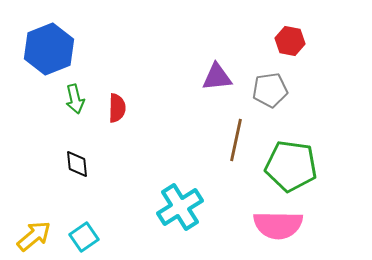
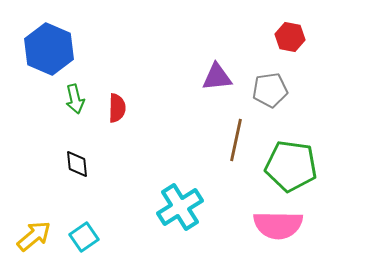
red hexagon: moved 4 px up
blue hexagon: rotated 15 degrees counterclockwise
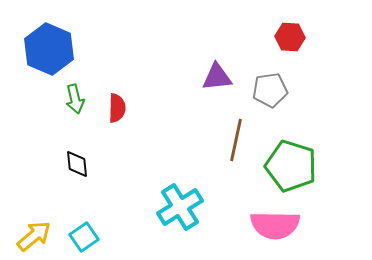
red hexagon: rotated 8 degrees counterclockwise
green pentagon: rotated 9 degrees clockwise
pink semicircle: moved 3 px left
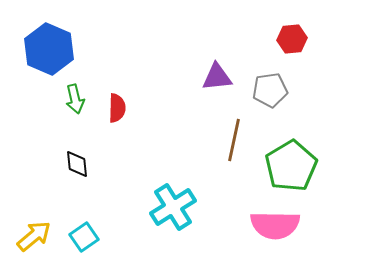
red hexagon: moved 2 px right, 2 px down; rotated 8 degrees counterclockwise
brown line: moved 2 px left
green pentagon: rotated 24 degrees clockwise
cyan cross: moved 7 px left
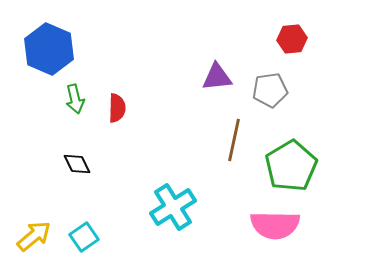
black diamond: rotated 20 degrees counterclockwise
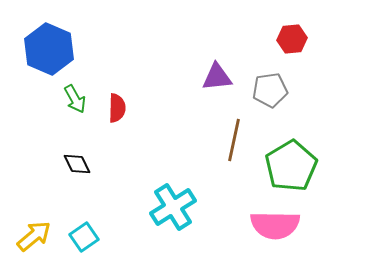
green arrow: rotated 16 degrees counterclockwise
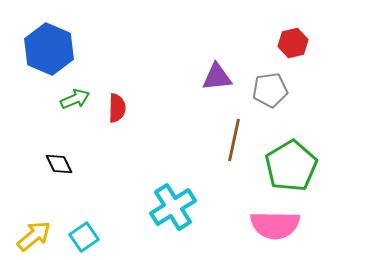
red hexagon: moved 1 px right, 4 px down; rotated 8 degrees counterclockwise
green arrow: rotated 84 degrees counterclockwise
black diamond: moved 18 px left
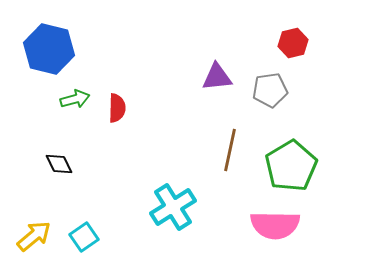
blue hexagon: rotated 9 degrees counterclockwise
green arrow: rotated 8 degrees clockwise
brown line: moved 4 px left, 10 px down
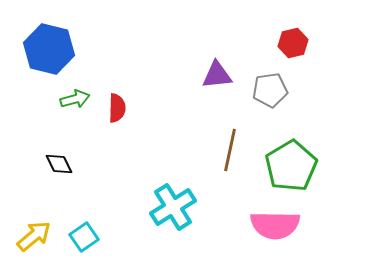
purple triangle: moved 2 px up
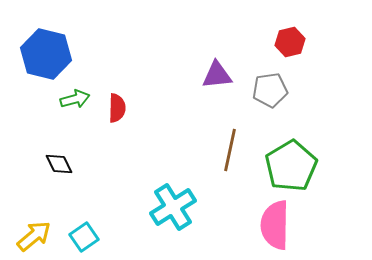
red hexagon: moved 3 px left, 1 px up
blue hexagon: moved 3 px left, 5 px down
pink semicircle: rotated 90 degrees clockwise
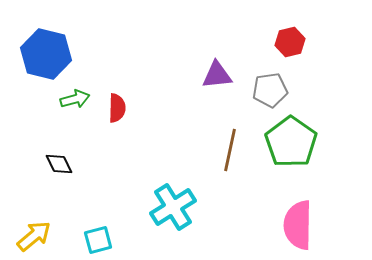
green pentagon: moved 24 px up; rotated 6 degrees counterclockwise
pink semicircle: moved 23 px right
cyan square: moved 14 px right, 3 px down; rotated 20 degrees clockwise
